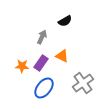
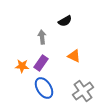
gray arrow: rotated 32 degrees counterclockwise
orange triangle: moved 12 px right
gray cross: moved 8 px down
blue ellipse: rotated 70 degrees counterclockwise
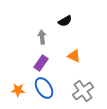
orange star: moved 4 px left, 24 px down
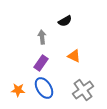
gray cross: moved 1 px up
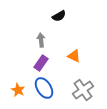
black semicircle: moved 6 px left, 5 px up
gray arrow: moved 1 px left, 3 px down
orange star: rotated 24 degrees clockwise
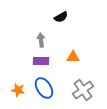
black semicircle: moved 2 px right, 1 px down
orange triangle: moved 1 px left, 1 px down; rotated 24 degrees counterclockwise
purple rectangle: moved 2 px up; rotated 56 degrees clockwise
orange star: rotated 16 degrees counterclockwise
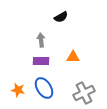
gray cross: moved 1 px right, 3 px down; rotated 10 degrees clockwise
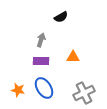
gray arrow: rotated 24 degrees clockwise
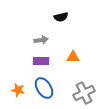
black semicircle: rotated 16 degrees clockwise
gray arrow: rotated 64 degrees clockwise
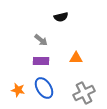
gray arrow: rotated 48 degrees clockwise
orange triangle: moved 3 px right, 1 px down
